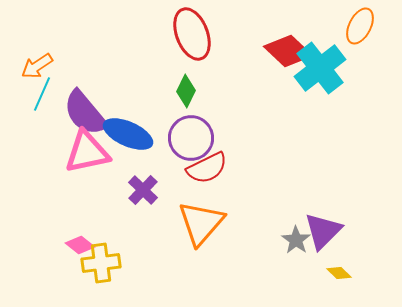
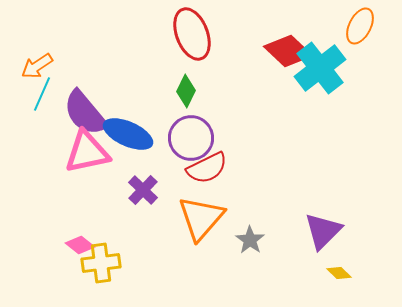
orange triangle: moved 5 px up
gray star: moved 46 px left
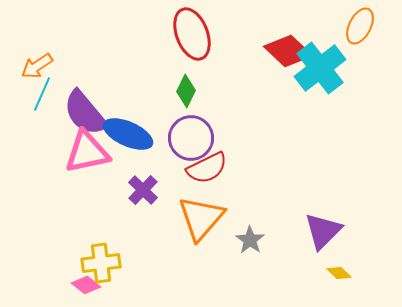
pink diamond: moved 6 px right, 40 px down
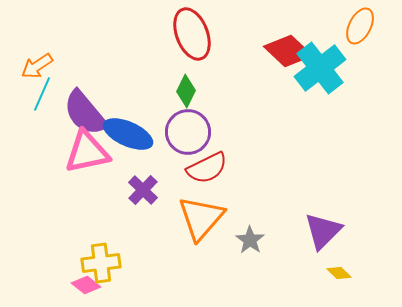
purple circle: moved 3 px left, 6 px up
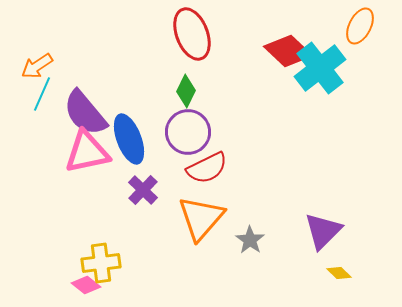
blue ellipse: moved 1 px right, 5 px down; rotated 45 degrees clockwise
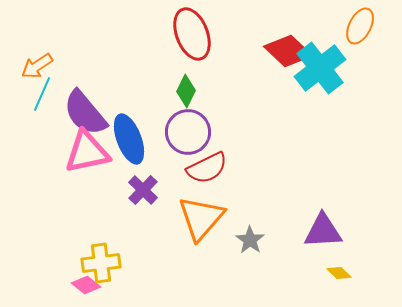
purple triangle: rotated 42 degrees clockwise
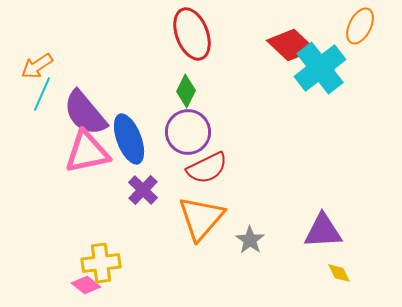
red diamond: moved 3 px right, 6 px up
yellow diamond: rotated 20 degrees clockwise
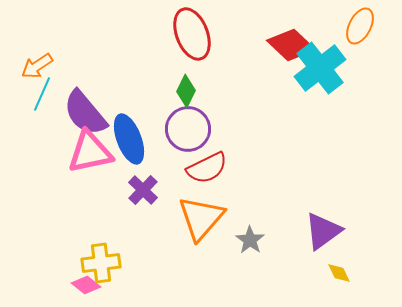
purple circle: moved 3 px up
pink triangle: moved 3 px right
purple triangle: rotated 33 degrees counterclockwise
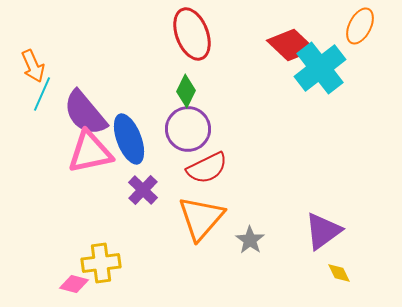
orange arrow: moved 4 px left; rotated 80 degrees counterclockwise
pink diamond: moved 12 px left, 1 px up; rotated 24 degrees counterclockwise
